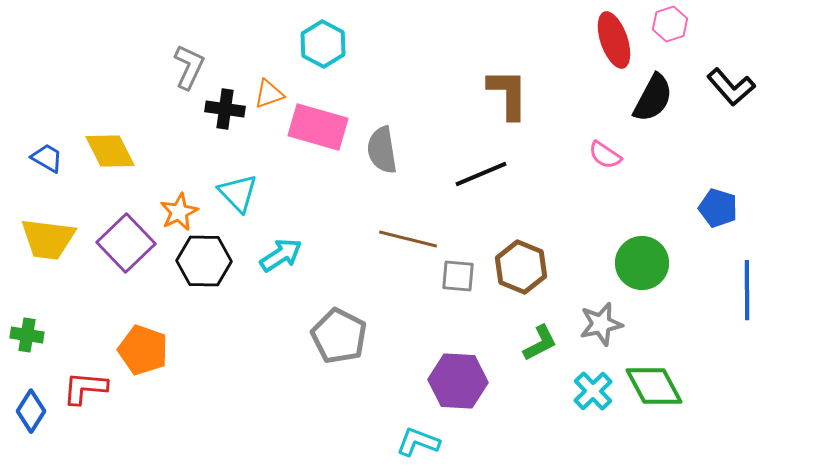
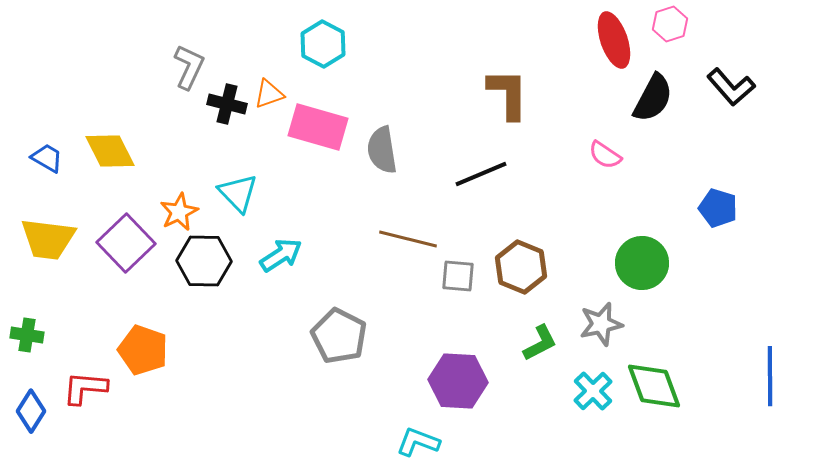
black cross: moved 2 px right, 5 px up; rotated 6 degrees clockwise
blue line: moved 23 px right, 86 px down
green diamond: rotated 8 degrees clockwise
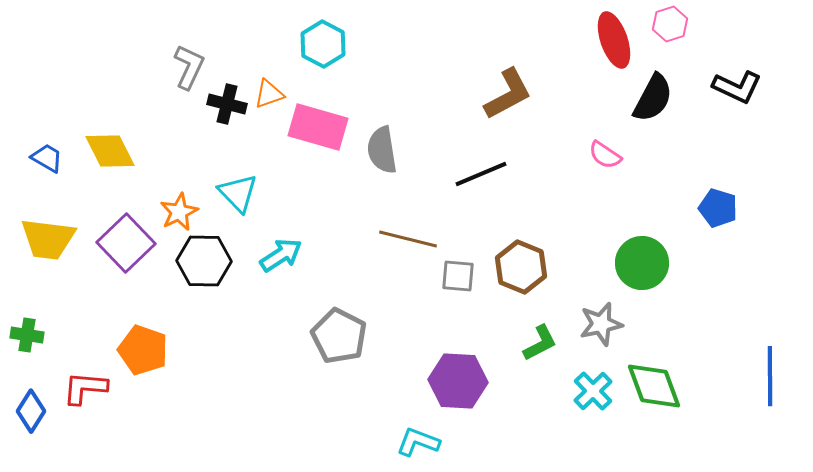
black L-shape: moved 6 px right; rotated 24 degrees counterclockwise
brown L-shape: rotated 62 degrees clockwise
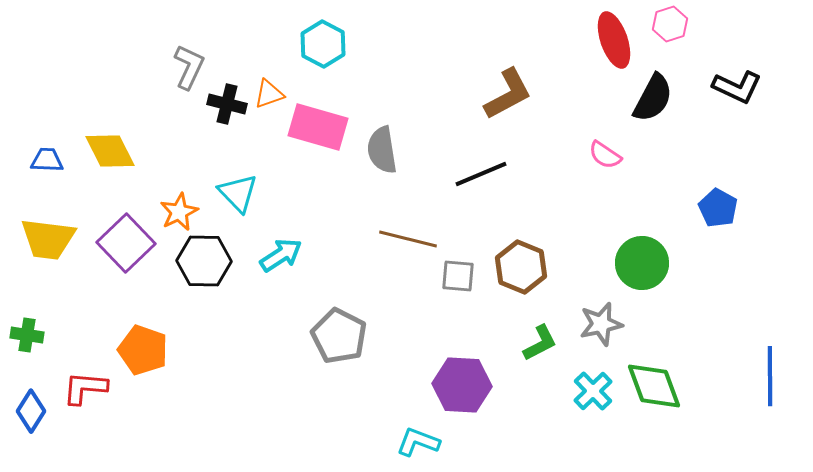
blue trapezoid: moved 2 px down; rotated 28 degrees counterclockwise
blue pentagon: rotated 12 degrees clockwise
purple hexagon: moved 4 px right, 4 px down
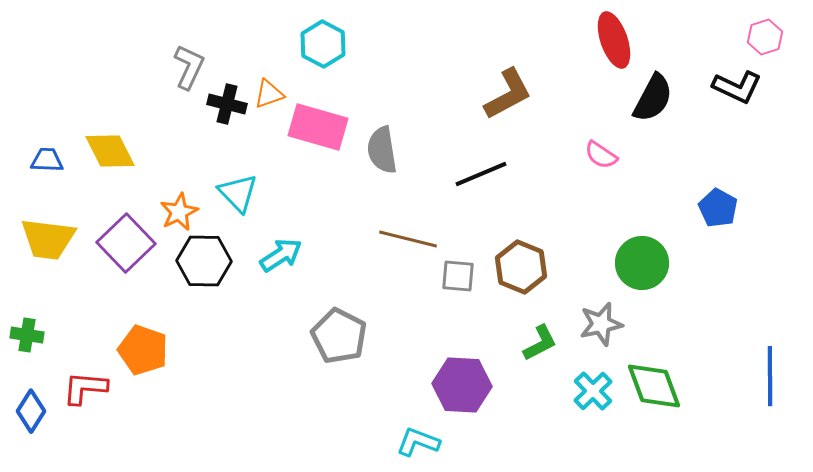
pink hexagon: moved 95 px right, 13 px down
pink semicircle: moved 4 px left
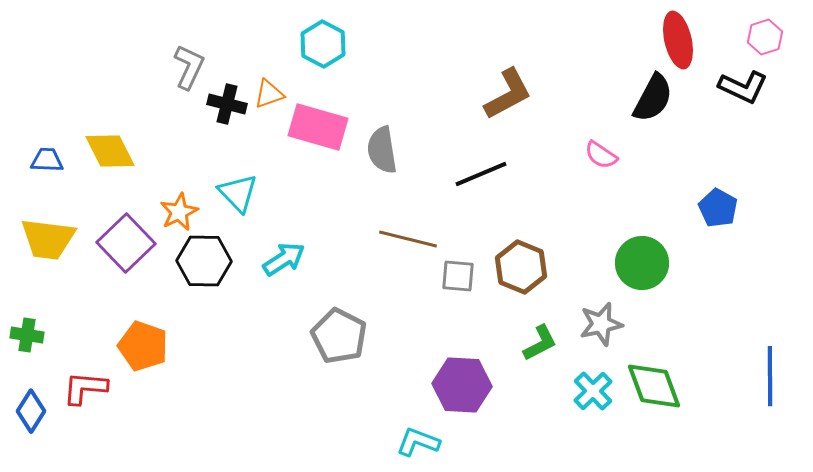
red ellipse: moved 64 px right; rotated 6 degrees clockwise
black L-shape: moved 6 px right
cyan arrow: moved 3 px right, 4 px down
orange pentagon: moved 4 px up
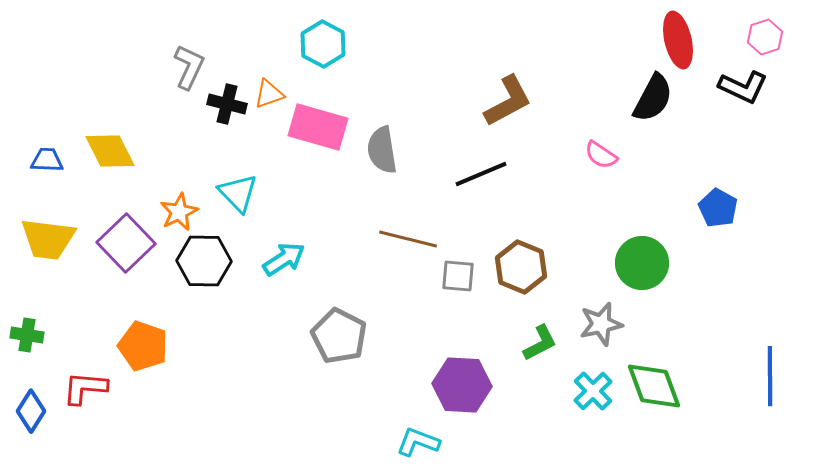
brown L-shape: moved 7 px down
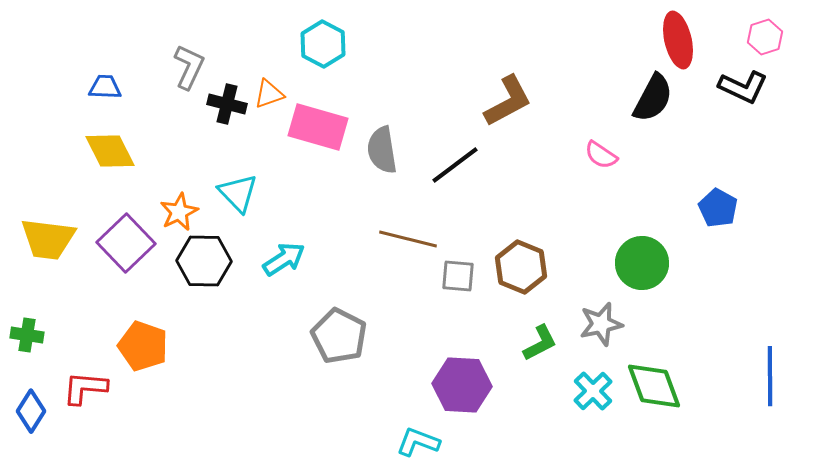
blue trapezoid: moved 58 px right, 73 px up
black line: moved 26 px left, 9 px up; rotated 14 degrees counterclockwise
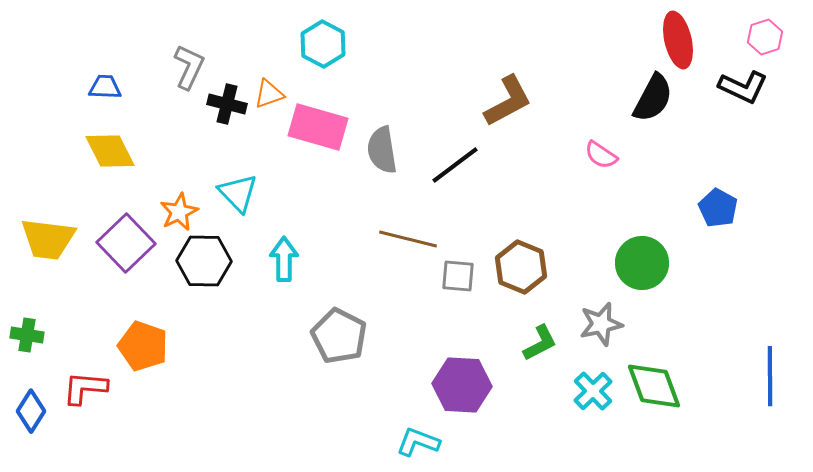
cyan arrow: rotated 57 degrees counterclockwise
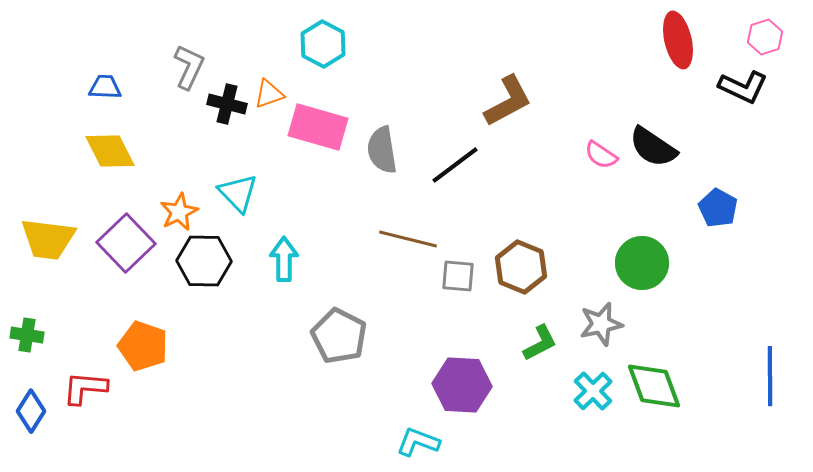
black semicircle: moved 49 px down; rotated 96 degrees clockwise
